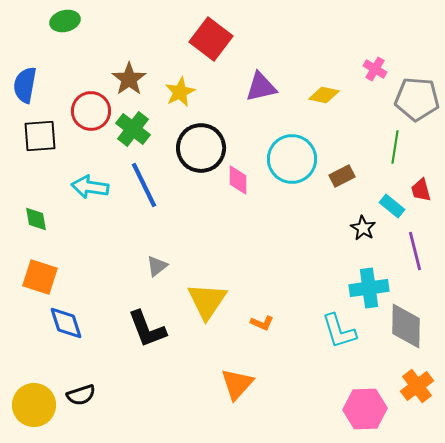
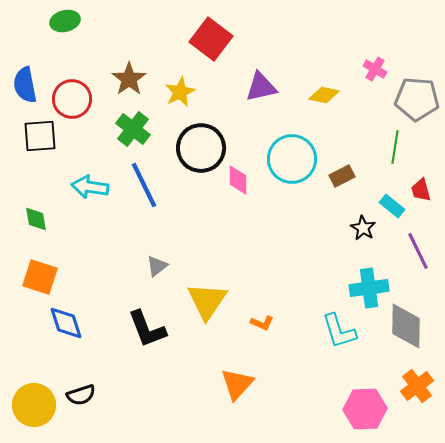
blue semicircle: rotated 21 degrees counterclockwise
red circle: moved 19 px left, 12 px up
purple line: moved 3 px right; rotated 12 degrees counterclockwise
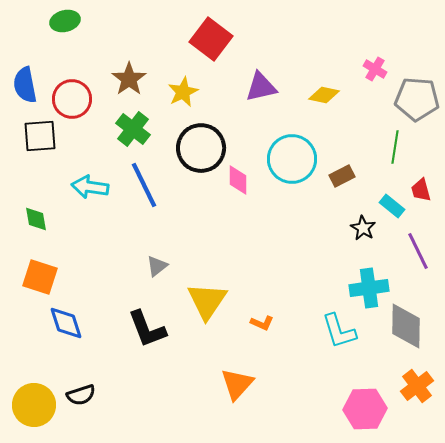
yellow star: moved 3 px right
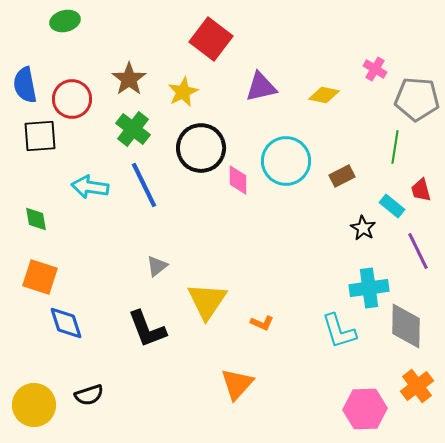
cyan circle: moved 6 px left, 2 px down
black semicircle: moved 8 px right
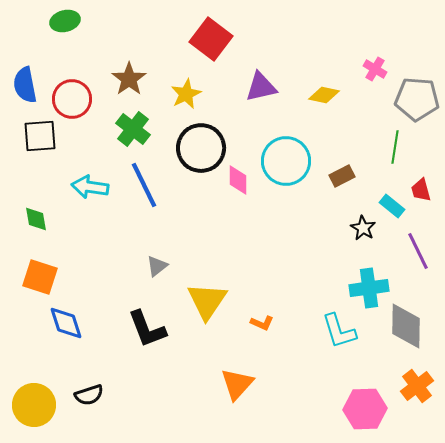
yellow star: moved 3 px right, 2 px down
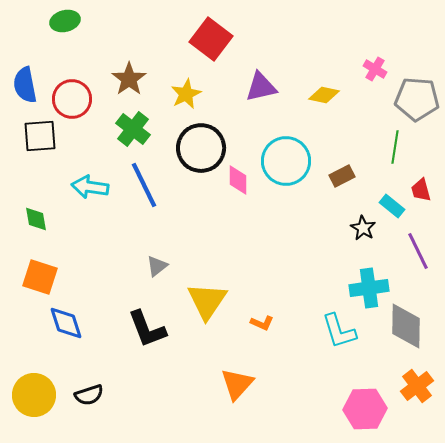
yellow circle: moved 10 px up
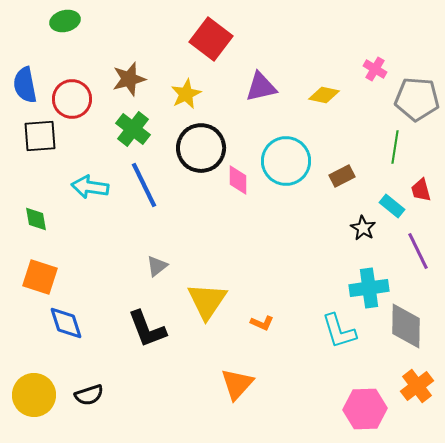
brown star: rotated 20 degrees clockwise
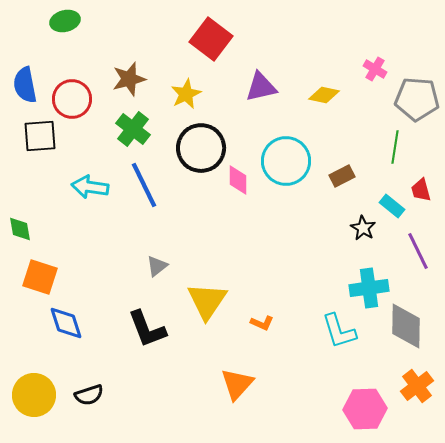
green diamond: moved 16 px left, 10 px down
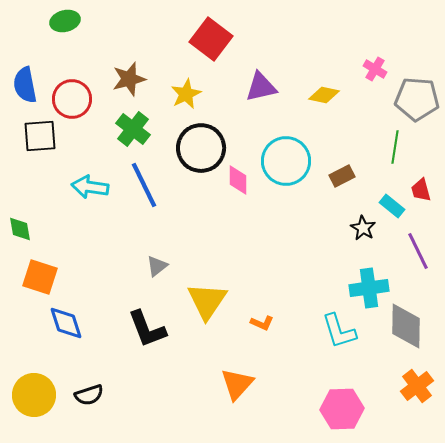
pink hexagon: moved 23 px left
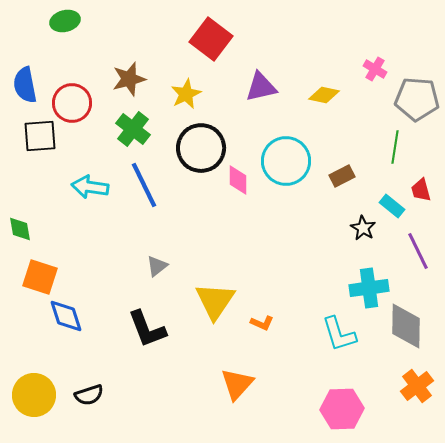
red circle: moved 4 px down
yellow triangle: moved 8 px right
blue diamond: moved 7 px up
cyan L-shape: moved 3 px down
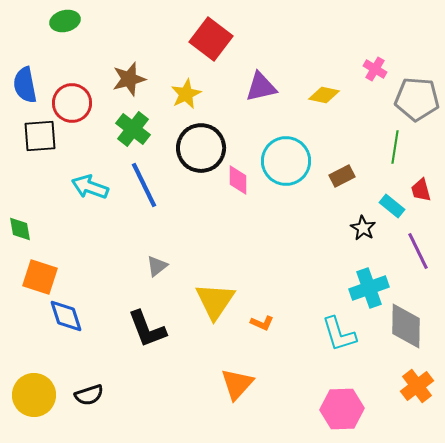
cyan arrow: rotated 12 degrees clockwise
cyan cross: rotated 12 degrees counterclockwise
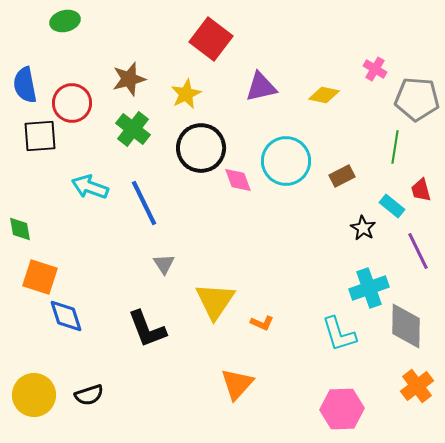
pink diamond: rotated 20 degrees counterclockwise
blue line: moved 18 px down
gray triangle: moved 7 px right, 2 px up; rotated 25 degrees counterclockwise
